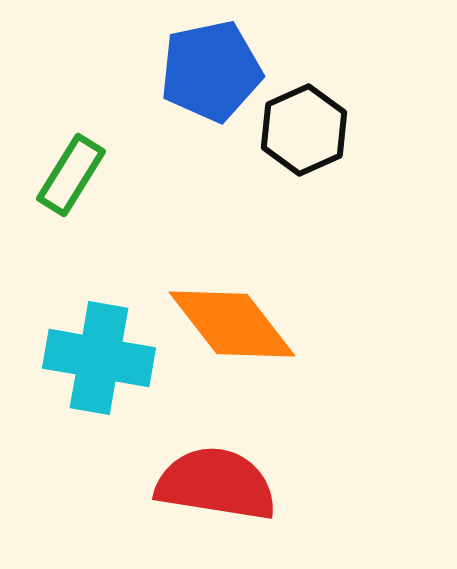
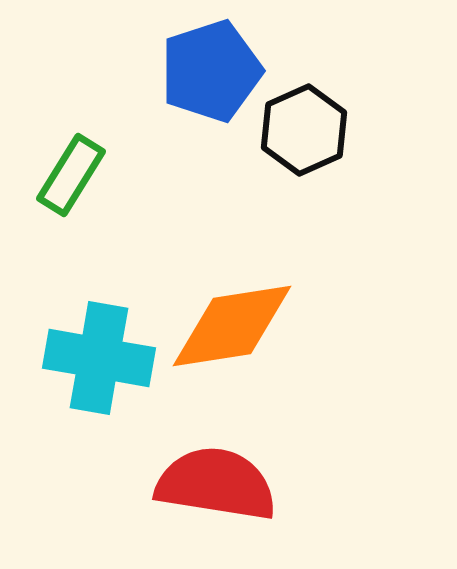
blue pentagon: rotated 6 degrees counterclockwise
orange diamond: moved 2 px down; rotated 61 degrees counterclockwise
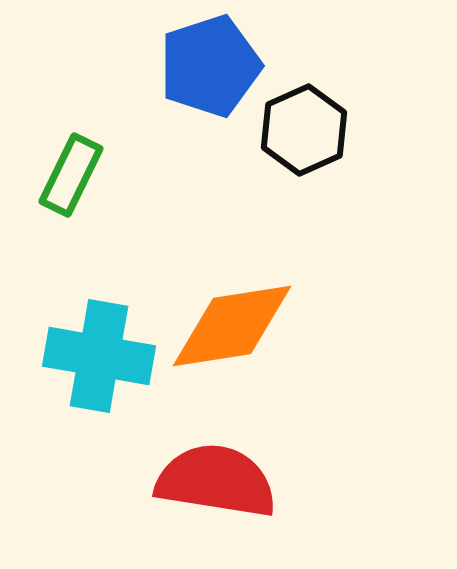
blue pentagon: moved 1 px left, 5 px up
green rectangle: rotated 6 degrees counterclockwise
cyan cross: moved 2 px up
red semicircle: moved 3 px up
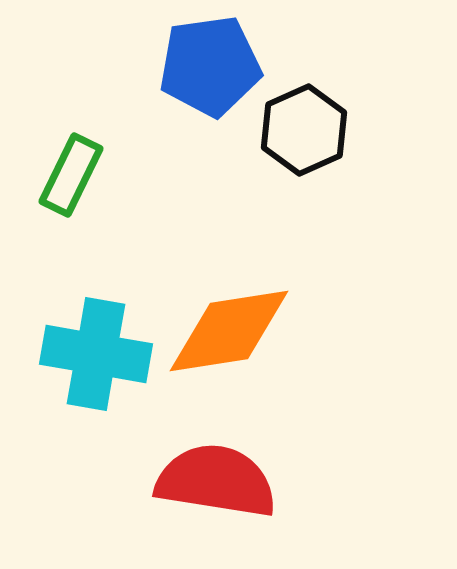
blue pentagon: rotated 10 degrees clockwise
orange diamond: moved 3 px left, 5 px down
cyan cross: moved 3 px left, 2 px up
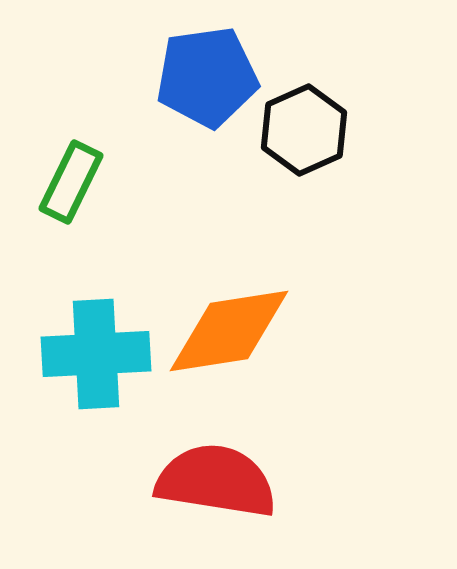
blue pentagon: moved 3 px left, 11 px down
green rectangle: moved 7 px down
cyan cross: rotated 13 degrees counterclockwise
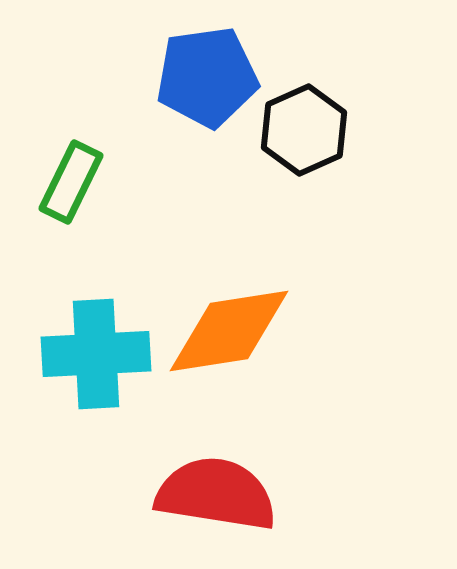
red semicircle: moved 13 px down
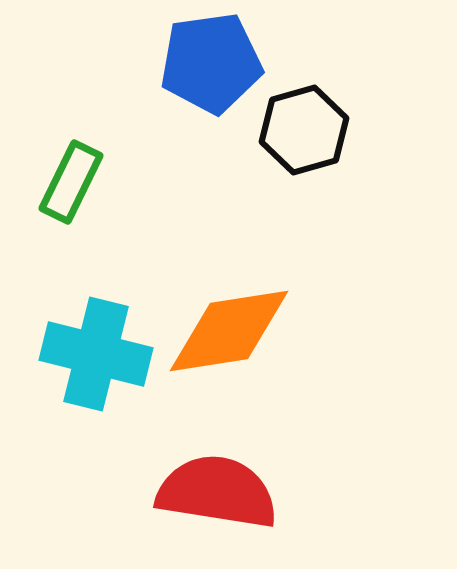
blue pentagon: moved 4 px right, 14 px up
black hexagon: rotated 8 degrees clockwise
cyan cross: rotated 17 degrees clockwise
red semicircle: moved 1 px right, 2 px up
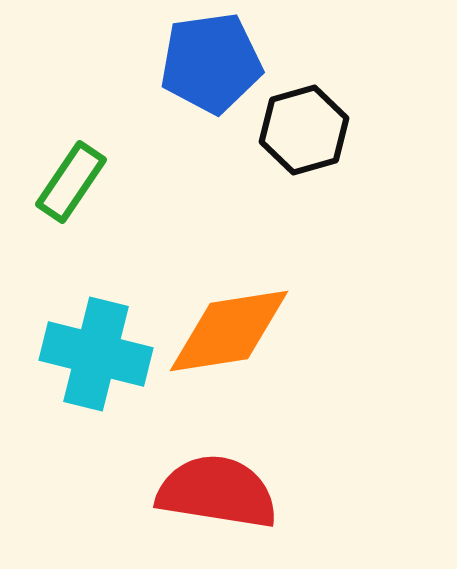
green rectangle: rotated 8 degrees clockwise
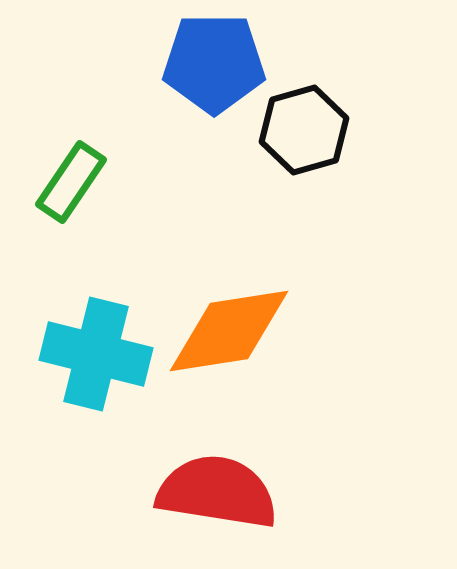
blue pentagon: moved 3 px right; rotated 8 degrees clockwise
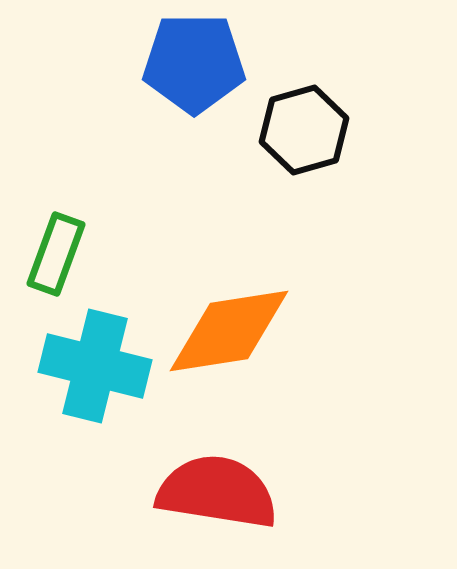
blue pentagon: moved 20 px left
green rectangle: moved 15 px left, 72 px down; rotated 14 degrees counterclockwise
cyan cross: moved 1 px left, 12 px down
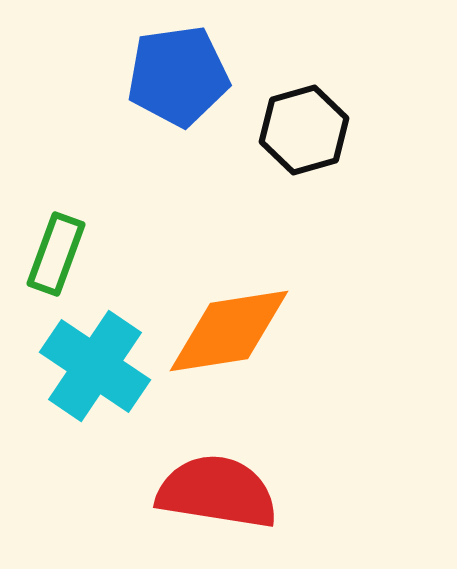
blue pentagon: moved 16 px left, 13 px down; rotated 8 degrees counterclockwise
cyan cross: rotated 20 degrees clockwise
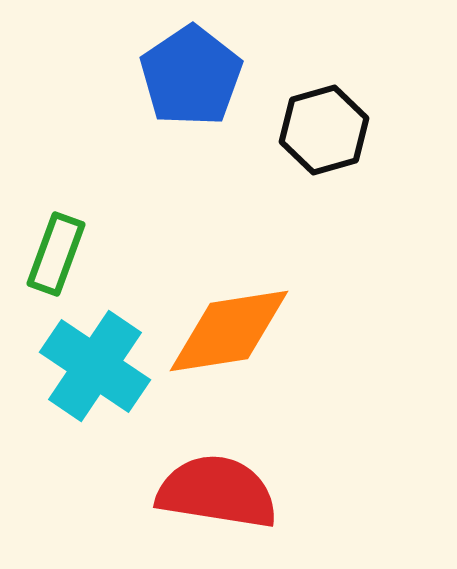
blue pentagon: moved 13 px right; rotated 26 degrees counterclockwise
black hexagon: moved 20 px right
